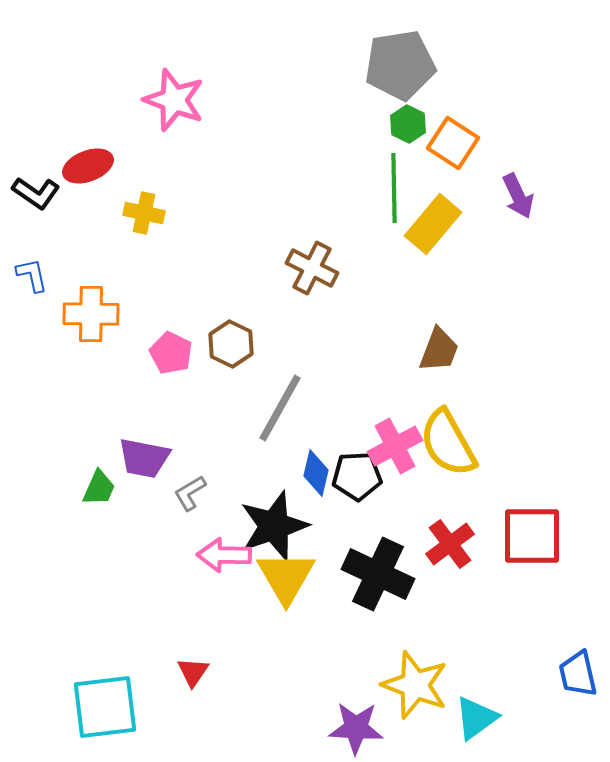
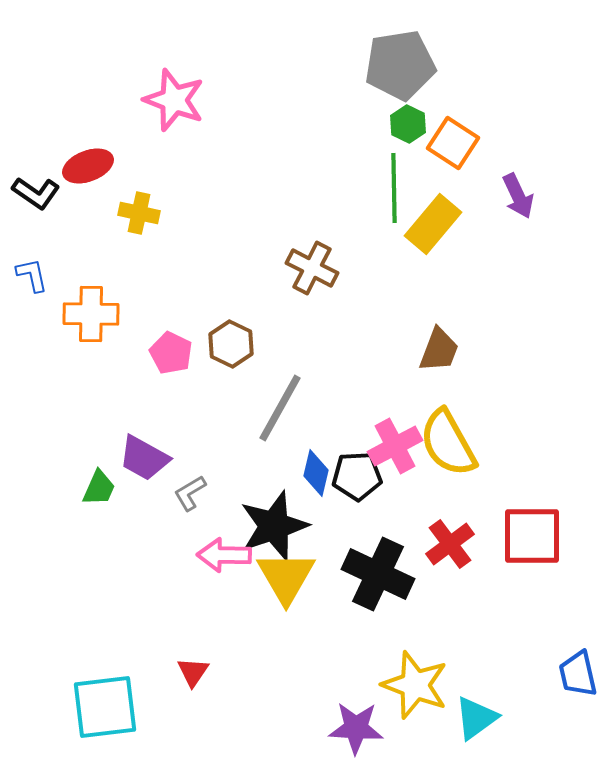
yellow cross: moved 5 px left
purple trapezoid: rotated 18 degrees clockwise
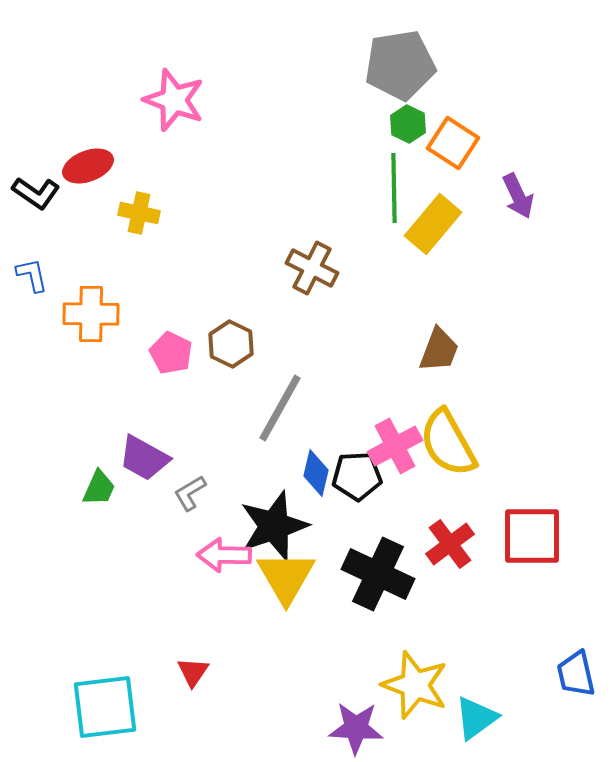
blue trapezoid: moved 2 px left
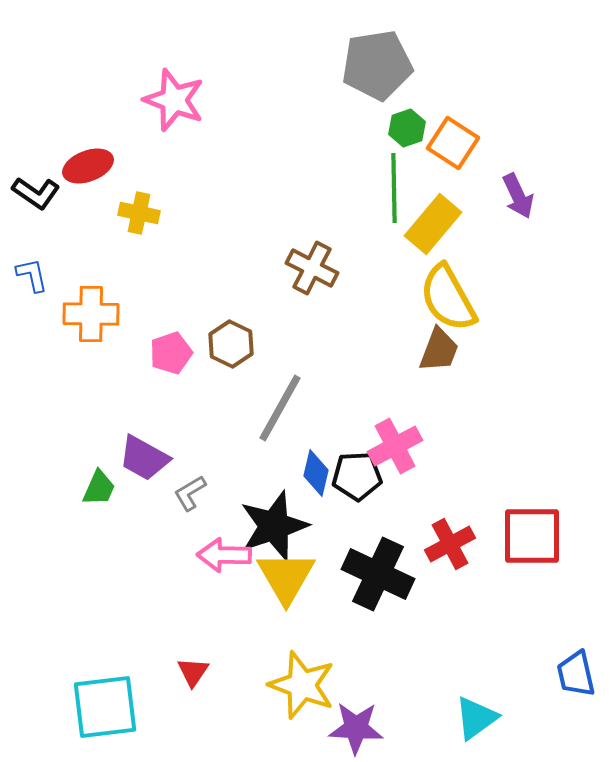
gray pentagon: moved 23 px left
green hexagon: moved 1 px left, 4 px down; rotated 15 degrees clockwise
pink pentagon: rotated 27 degrees clockwise
yellow semicircle: moved 145 px up
red cross: rotated 9 degrees clockwise
yellow star: moved 113 px left
